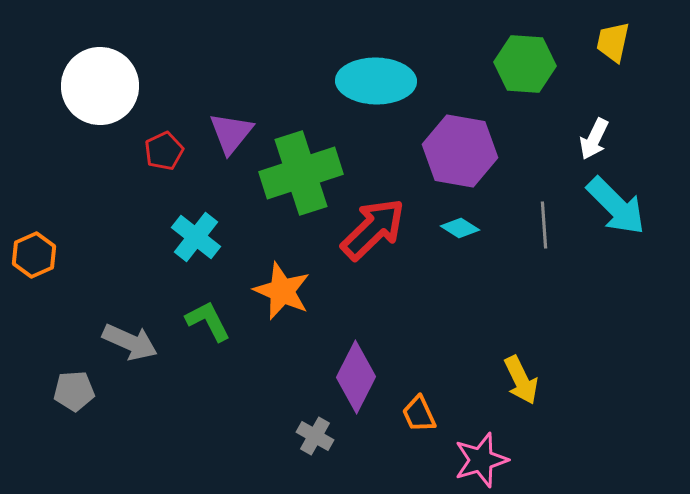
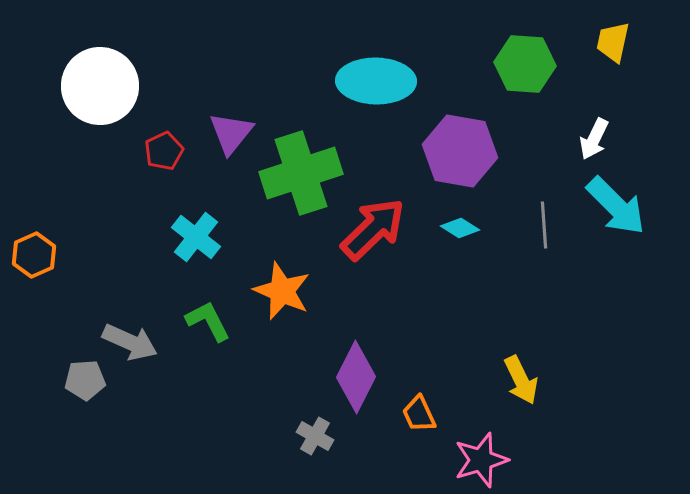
gray pentagon: moved 11 px right, 11 px up
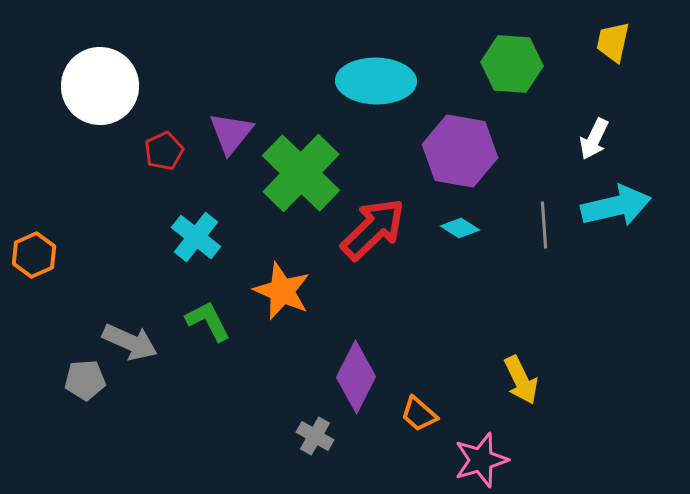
green hexagon: moved 13 px left
green cross: rotated 28 degrees counterclockwise
cyan arrow: rotated 58 degrees counterclockwise
orange trapezoid: rotated 24 degrees counterclockwise
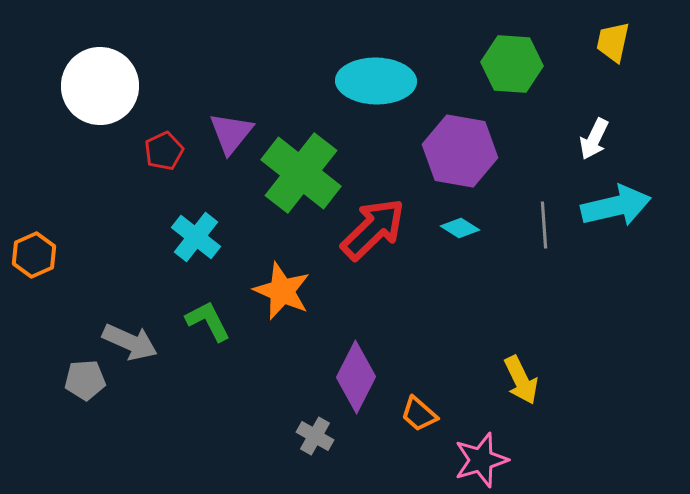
green cross: rotated 6 degrees counterclockwise
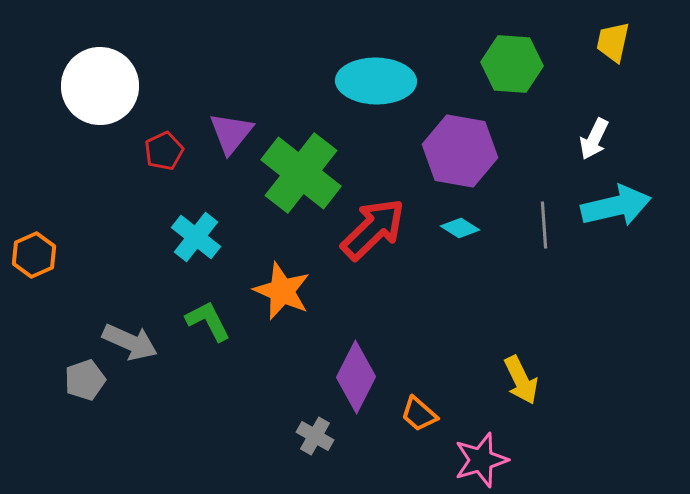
gray pentagon: rotated 15 degrees counterclockwise
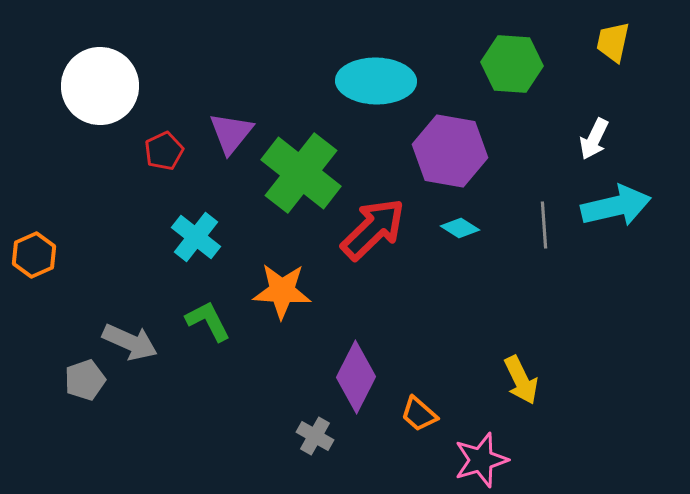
purple hexagon: moved 10 px left
orange star: rotated 20 degrees counterclockwise
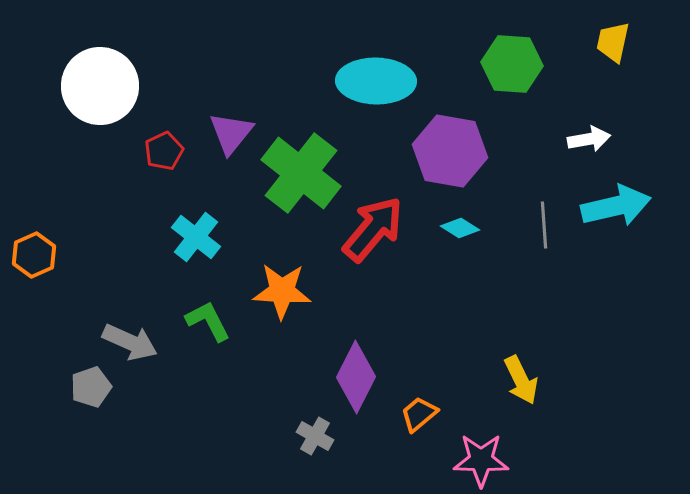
white arrow: moved 5 px left; rotated 126 degrees counterclockwise
red arrow: rotated 6 degrees counterclockwise
gray pentagon: moved 6 px right, 7 px down
orange trapezoid: rotated 99 degrees clockwise
pink star: rotated 18 degrees clockwise
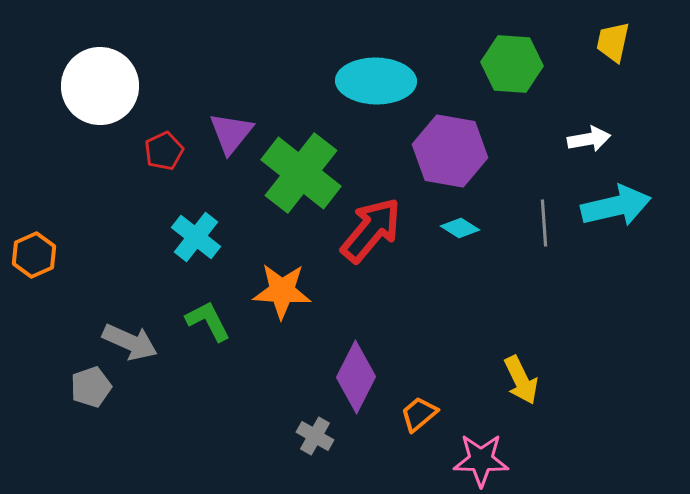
gray line: moved 2 px up
red arrow: moved 2 px left, 1 px down
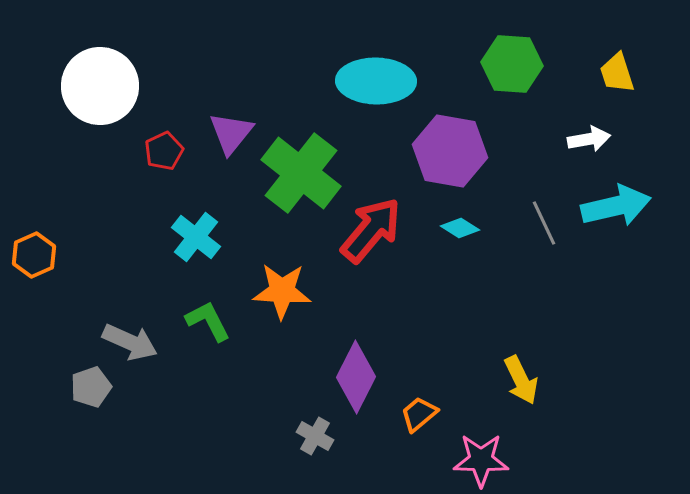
yellow trapezoid: moved 4 px right, 31 px down; rotated 30 degrees counterclockwise
gray line: rotated 21 degrees counterclockwise
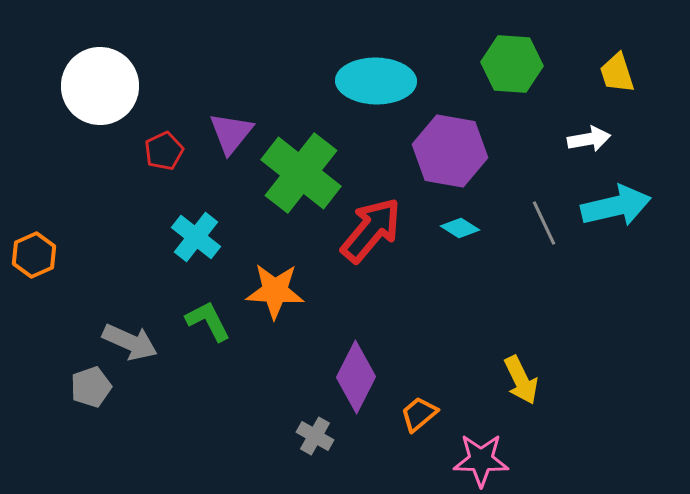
orange star: moved 7 px left
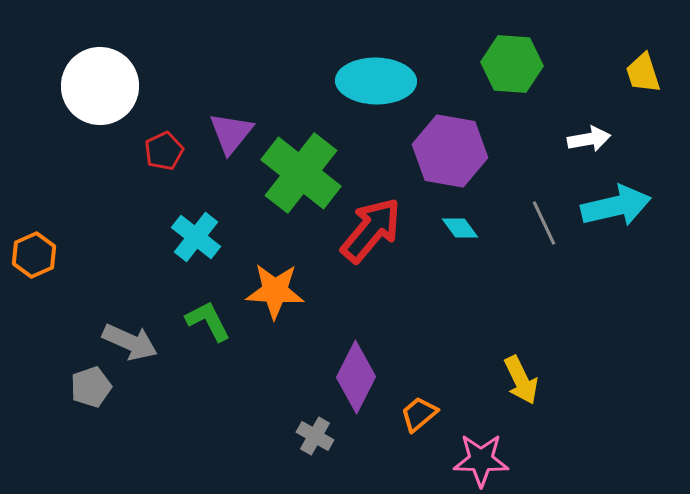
yellow trapezoid: moved 26 px right
cyan diamond: rotated 21 degrees clockwise
